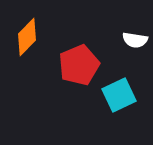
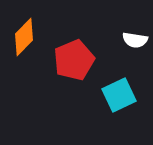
orange diamond: moved 3 px left
red pentagon: moved 5 px left, 5 px up
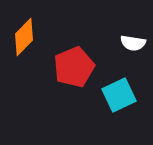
white semicircle: moved 2 px left, 3 px down
red pentagon: moved 7 px down
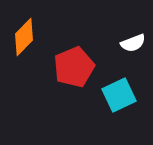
white semicircle: rotated 30 degrees counterclockwise
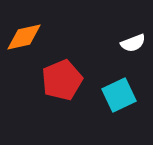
orange diamond: rotated 33 degrees clockwise
red pentagon: moved 12 px left, 13 px down
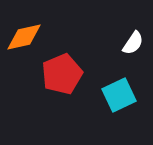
white semicircle: rotated 35 degrees counterclockwise
red pentagon: moved 6 px up
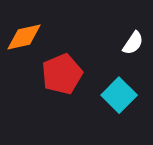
cyan square: rotated 20 degrees counterclockwise
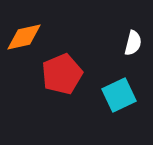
white semicircle: rotated 20 degrees counterclockwise
cyan square: rotated 20 degrees clockwise
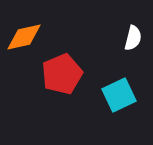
white semicircle: moved 5 px up
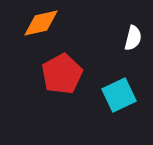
orange diamond: moved 17 px right, 14 px up
red pentagon: rotated 6 degrees counterclockwise
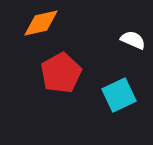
white semicircle: moved 2 px down; rotated 80 degrees counterclockwise
red pentagon: moved 1 px left, 1 px up
